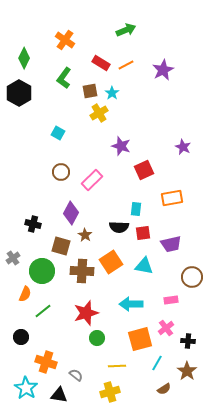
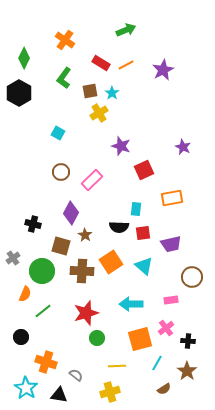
cyan triangle at (144, 266): rotated 30 degrees clockwise
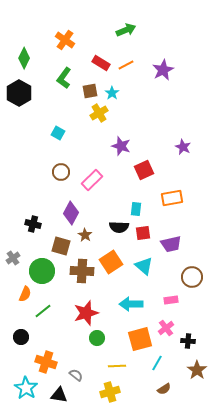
brown star at (187, 371): moved 10 px right, 1 px up
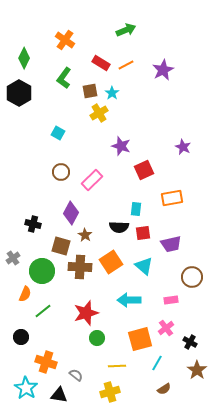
brown cross at (82, 271): moved 2 px left, 4 px up
cyan arrow at (131, 304): moved 2 px left, 4 px up
black cross at (188, 341): moved 2 px right, 1 px down; rotated 24 degrees clockwise
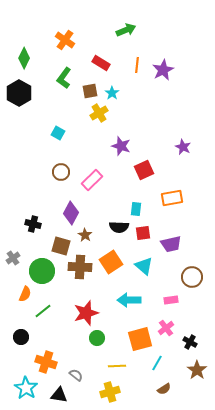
orange line at (126, 65): moved 11 px right; rotated 56 degrees counterclockwise
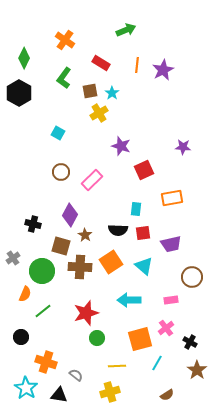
purple star at (183, 147): rotated 21 degrees counterclockwise
purple diamond at (71, 213): moved 1 px left, 2 px down
black semicircle at (119, 227): moved 1 px left, 3 px down
brown semicircle at (164, 389): moved 3 px right, 6 px down
